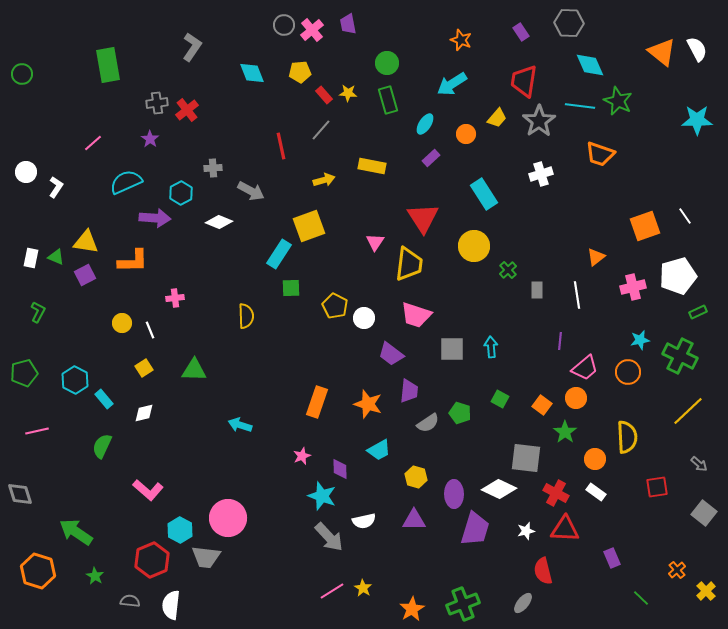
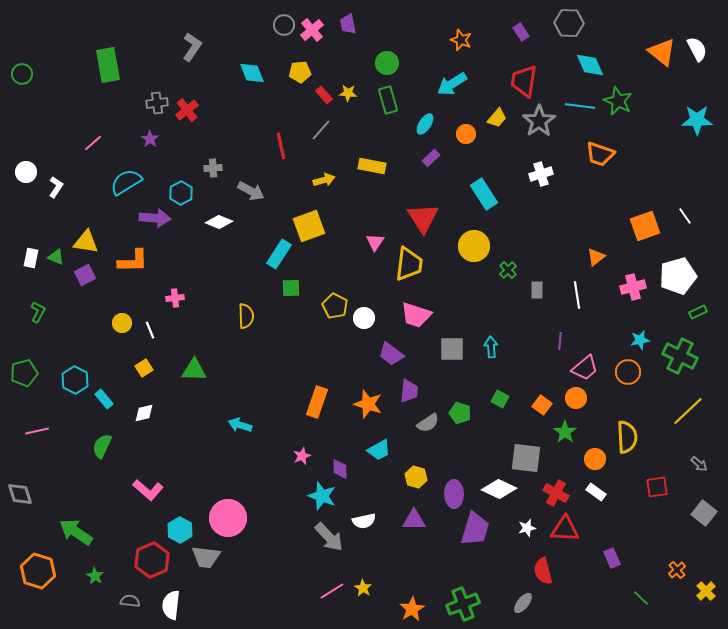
cyan semicircle at (126, 182): rotated 8 degrees counterclockwise
white star at (526, 531): moved 1 px right, 3 px up
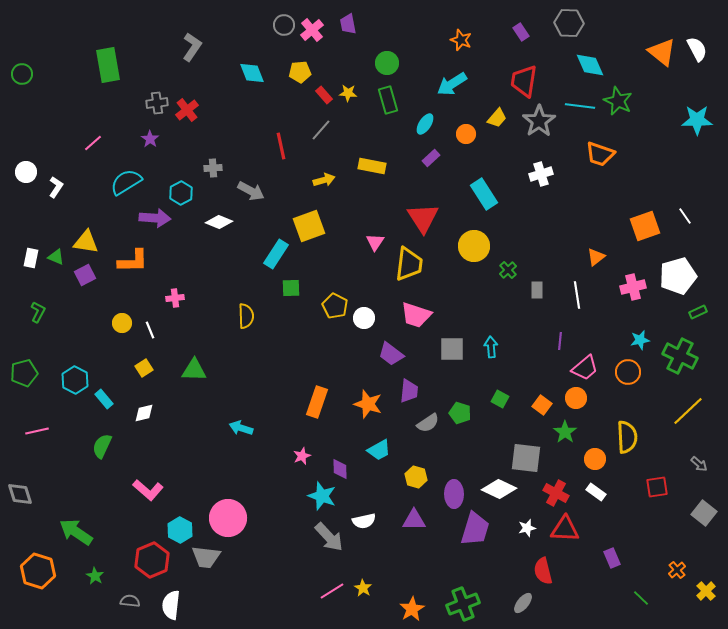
cyan rectangle at (279, 254): moved 3 px left
cyan arrow at (240, 425): moved 1 px right, 3 px down
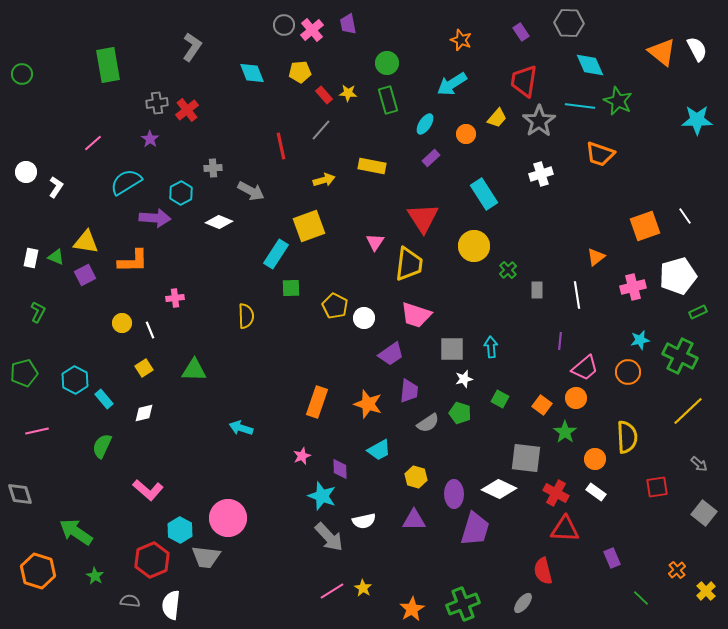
purple trapezoid at (391, 354): rotated 72 degrees counterclockwise
white star at (527, 528): moved 63 px left, 149 px up
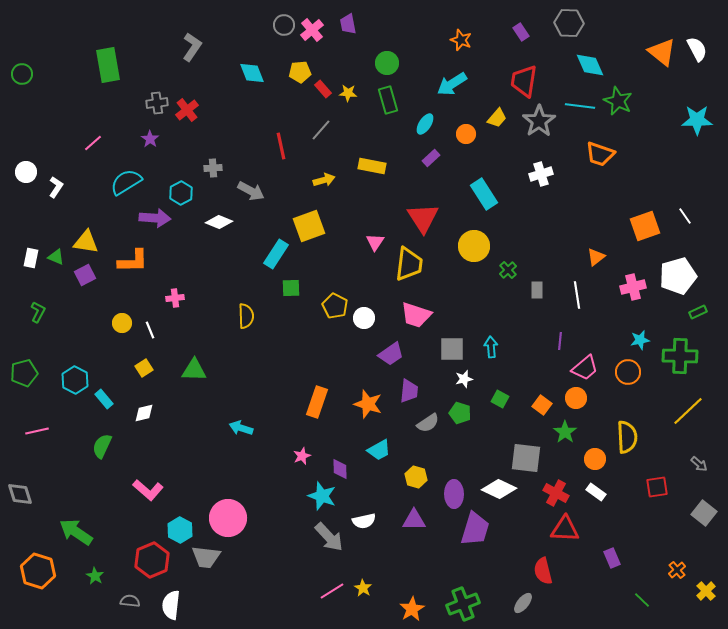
red rectangle at (324, 95): moved 1 px left, 6 px up
green cross at (680, 356): rotated 24 degrees counterclockwise
green line at (641, 598): moved 1 px right, 2 px down
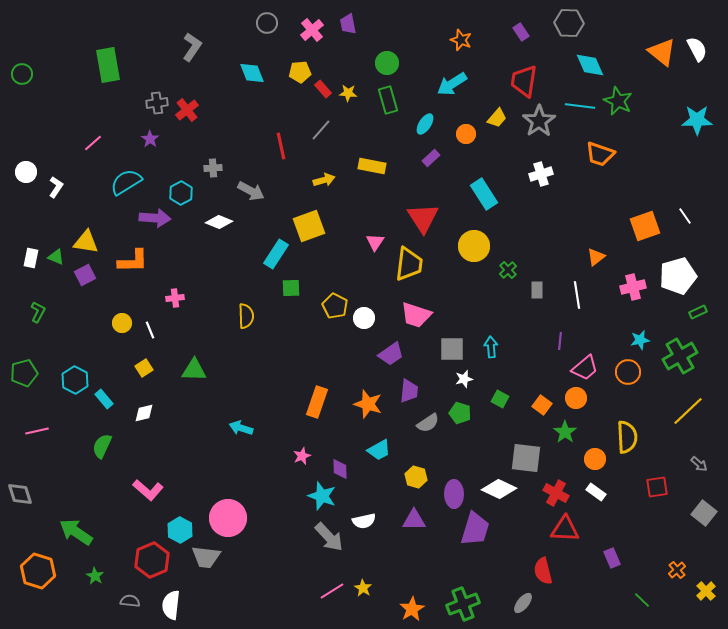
gray circle at (284, 25): moved 17 px left, 2 px up
green cross at (680, 356): rotated 32 degrees counterclockwise
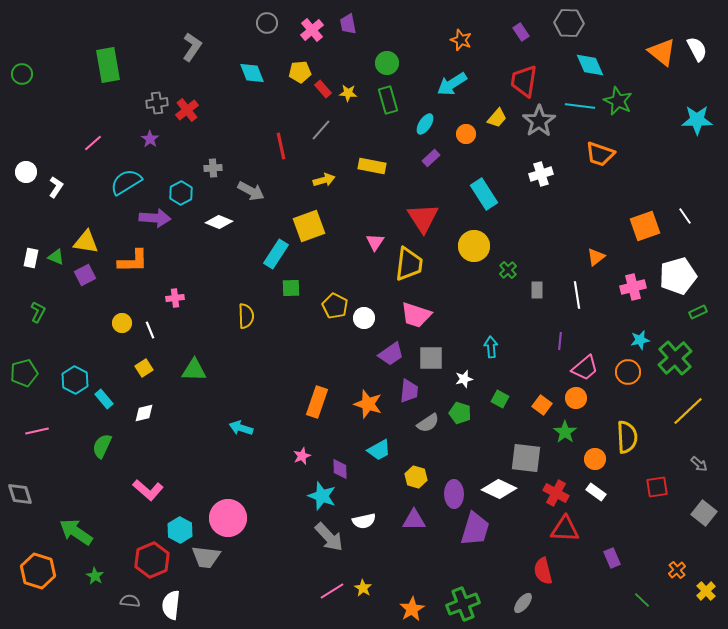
gray square at (452, 349): moved 21 px left, 9 px down
green cross at (680, 356): moved 5 px left, 2 px down; rotated 12 degrees counterclockwise
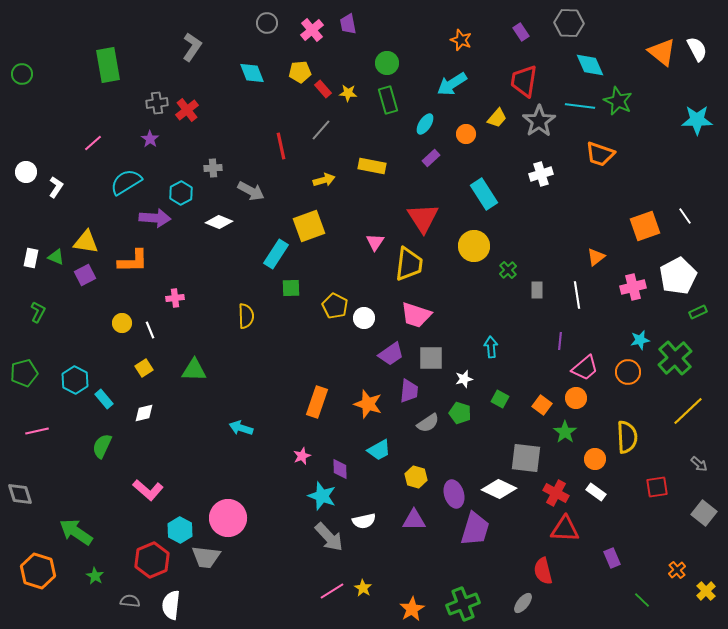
white pentagon at (678, 276): rotated 12 degrees counterclockwise
purple ellipse at (454, 494): rotated 16 degrees counterclockwise
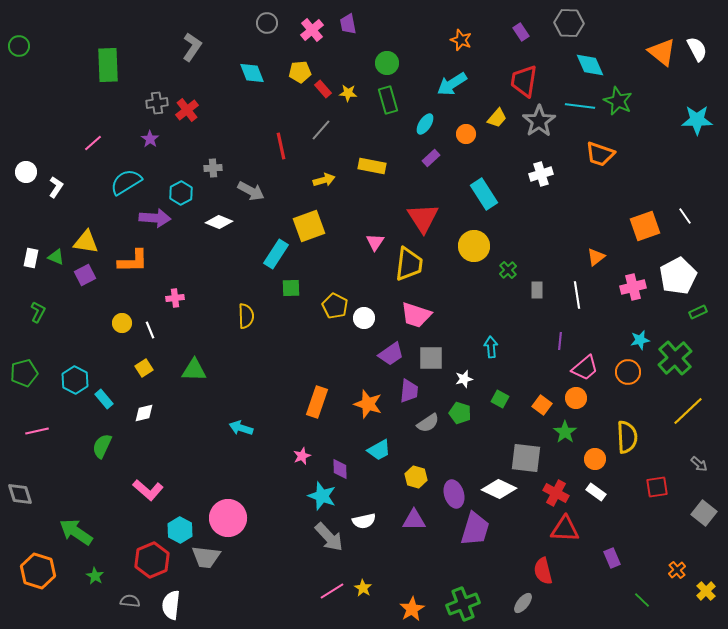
green rectangle at (108, 65): rotated 8 degrees clockwise
green circle at (22, 74): moved 3 px left, 28 px up
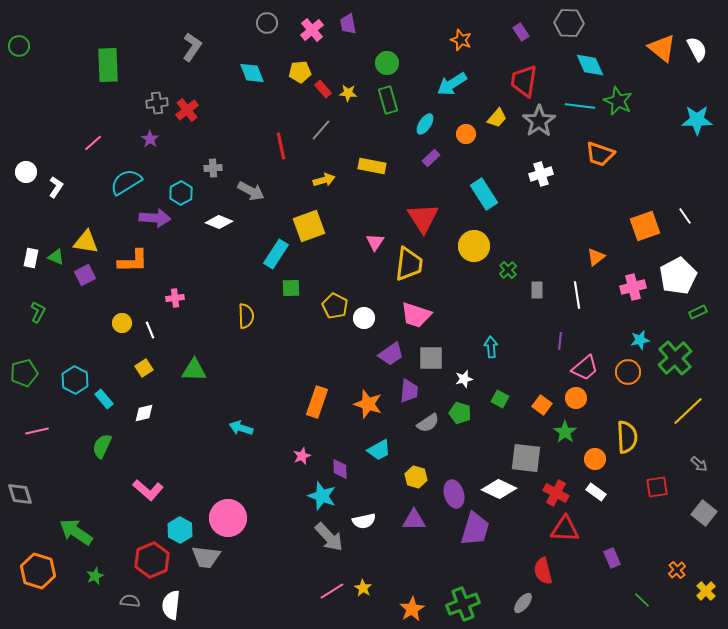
orange triangle at (662, 52): moved 4 px up
green star at (95, 576): rotated 18 degrees clockwise
